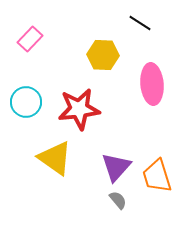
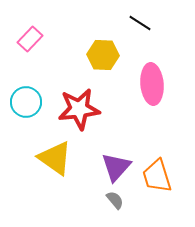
gray semicircle: moved 3 px left
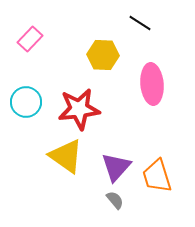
yellow triangle: moved 11 px right, 2 px up
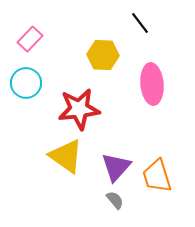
black line: rotated 20 degrees clockwise
cyan circle: moved 19 px up
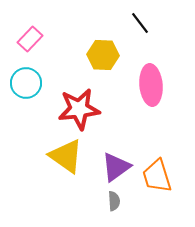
pink ellipse: moved 1 px left, 1 px down
purple triangle: rotated 12 degrees clockwise
gray semicircle: moved 1 px left, 1 px down; rotated 36 degrees clockwise
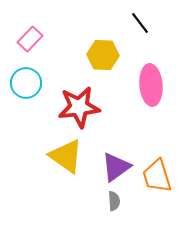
red star: moved 2 px up
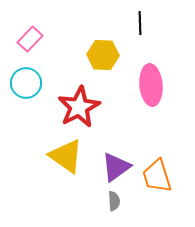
black line: rotated 35 degrees clockwise
red star: rotated 21 degrees counterclockwise
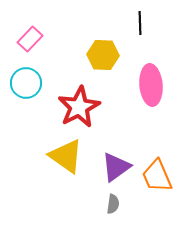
orange trapezoid: rotated 6 degrees counterclockwise
gray semicircle: moved 1 px left, 3 px down; rotated 12 degrees clockwise
